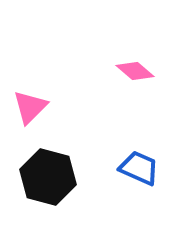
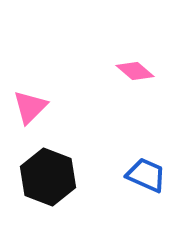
blue trapezoid: moved 7 px right, 7 px down
black hexagon: rotated 6 degrees clockwise
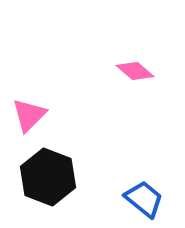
pink triangle: moved 1 px left, 8 px down
blue trapezoid: moved 2 px left, 24 px down; rotated 15 degrees clockwise
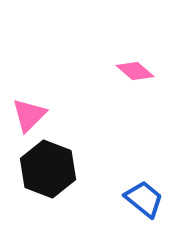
black hexagon: moved 8 px up
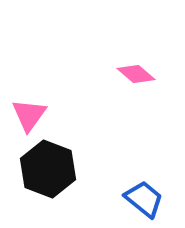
pink diamond: moved 1 px right, 3 px down
pink triangle: rotated 9 degrees counterclockwise
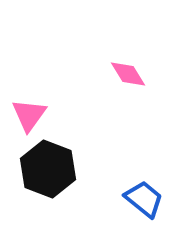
pink diamond: moved 8 px left; rotated 18 degrees clockwise
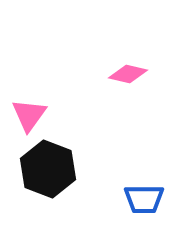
pink diamond: rotated 45 degrees counterclockwise
blue trapezoid: rotated 141 degrees clockwise
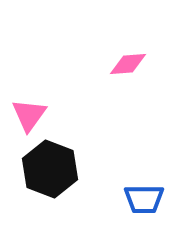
pink diamond: moved 10 px up; rotated 18 degrees counterclockwise
black hexagon: moved 2 px right
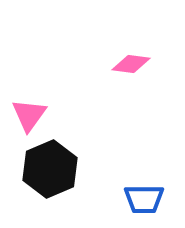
pink diamond: moved 3 px right; rotated 12 degrees clockwise
black hexagon: rotated 16 degrees clockwise
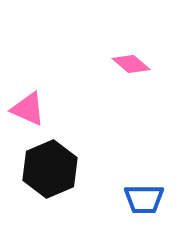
pink diamond: rotated 33 degrees clockwise
pink triangle: moved 1 px left, 6 px up; rotated 42 degrees counterclockwise
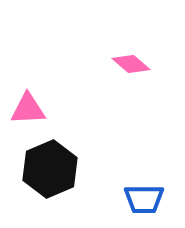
pink triangle: rotated 27 degrees counterclockwise
